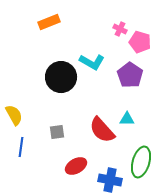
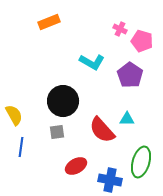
pink pentagon: moved 2 px right, 1 px up
black circle: moved 2 px right, 24 px down
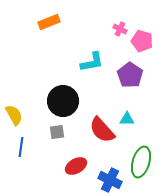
cyan L-shape: rotated 40 degrees counterclockwise
blue cross: rotated 15 degrees clockwise
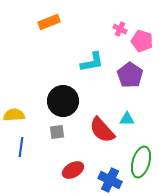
yellow semicircle: rotated 65 degrees counterclockwise
red ellipse: moved 3 px left, 4 px down
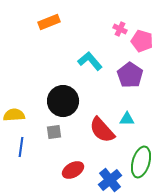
cyan L-shape: moved 2 px left, 1 px up; rotated 120 degrees counterclockwise
gray square: moved 3 px left
blue cross: rotated 25 degrees clockwise
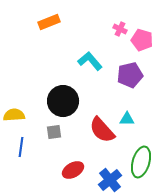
pink pentagon: moved 1 px up
purple pentagon: rotated 25 degrees clockwise
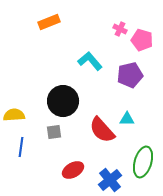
green ellipse: moved 2 px right
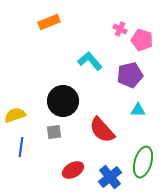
yellow semicircle: moved 1 px right; rotated 15 degrees counterclockwise
cyan triangle: moved 11 px right, 9 px up
blue cross: moved 3 px up
